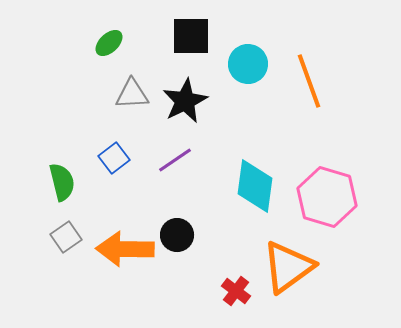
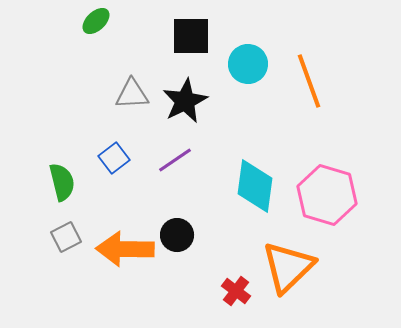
green ellipse: moved 13 px left, 22 px up
pink hexagon: moved 2 px up
gray square: rotated 8 degrees clockwise
orange triangle: rotated 8 degrees counterclockwise
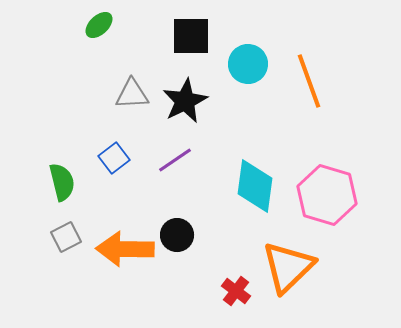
green ellipse: moved 3 px right, 4 px down
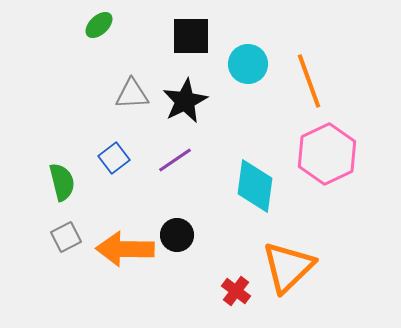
pink hexagon: moved 41 px up; rotated 18 degrees clockwise
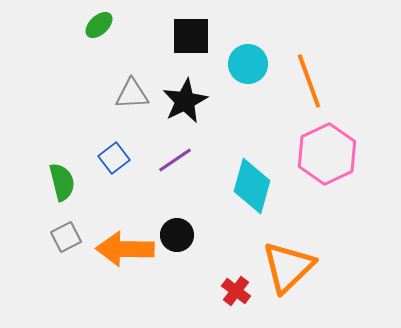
cyan diamond: moved 3 px left; rotated 8 degrees clockwise
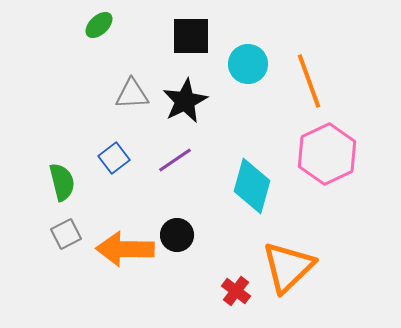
gray square: moved 3 px up
